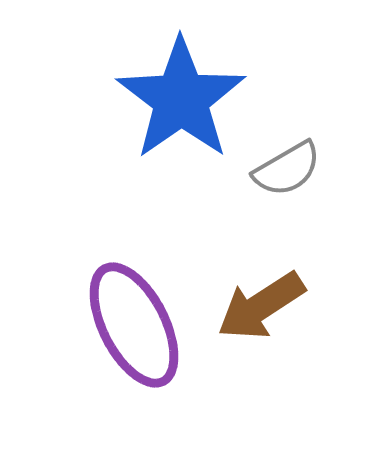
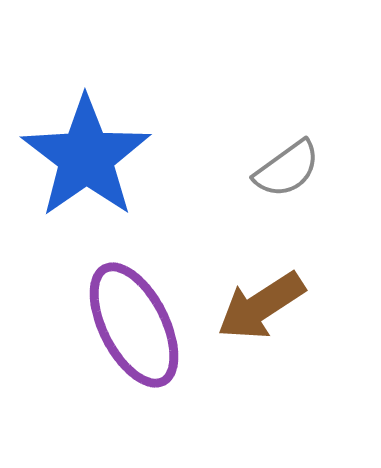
blue star: moved 95 px left, 58 px down
gray semicircle: rotated 6 degrees counterclockwise
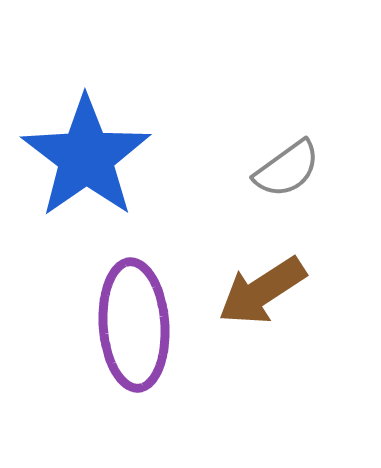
brown arrow: moved 1 px right, 15 px up
purple ellipse: rotated 23 degrees clockwise
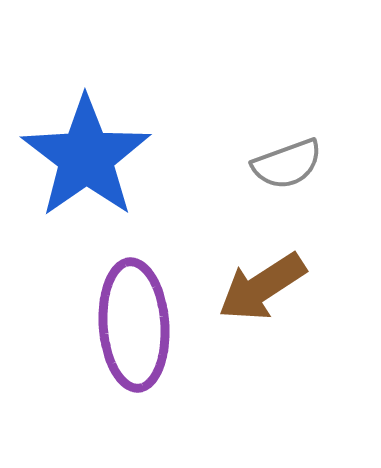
gray semicircle: moved 5 px up; rotated 16 degrees clockwise
brown arrow: moved 4 px up
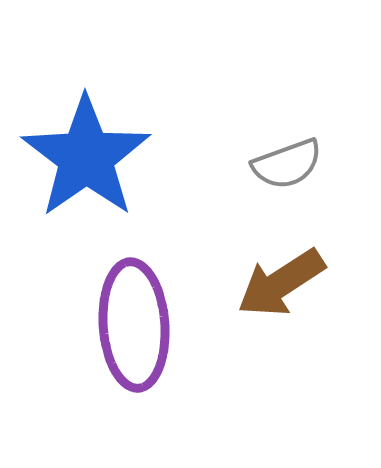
brown arrow: moved 19 px right, 4 px up
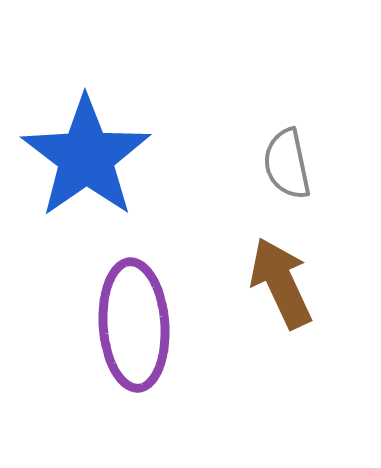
gray semicircle: rotated 98 degrees clockwise
brown arrow: rotated 98 degrees clockwise
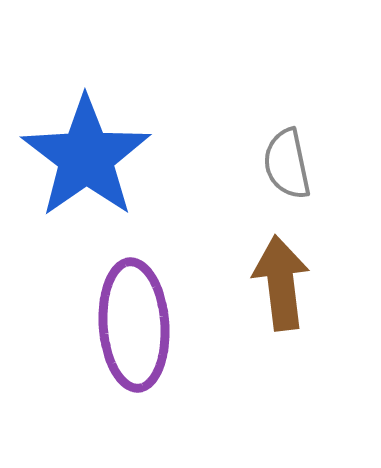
brown arrow: rotated 18 degrees clockwise
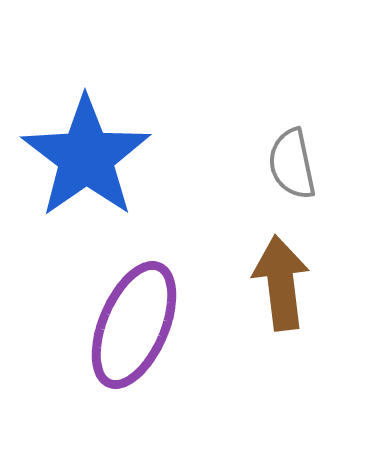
gray semicircle: moved 5 px right
purple ellipse: rotated 27 degrees clockwise
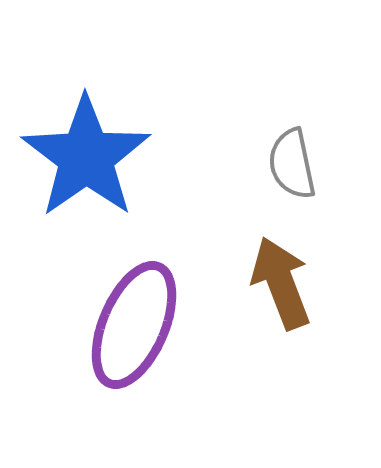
brown arrow: rotated 14 degrees counterclockwise
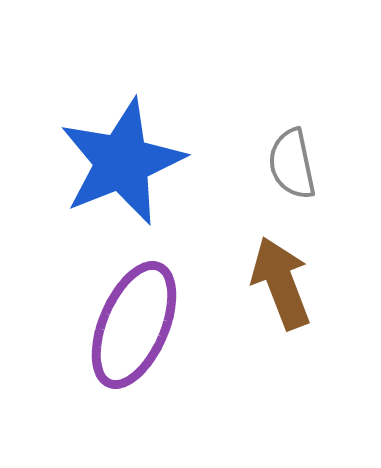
blue star: moved 36 px right, 5 px down; rotated 13 degrees clockwise
